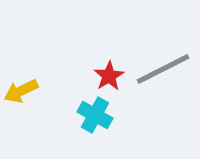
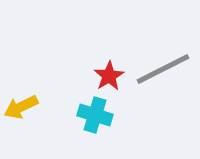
yellow arrow: moved 16 px down
cyan cross: rotated 12 degrees counterclockwise
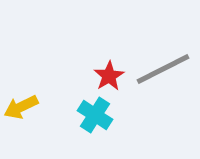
cyan cross: rotated 16 degrees clockwise
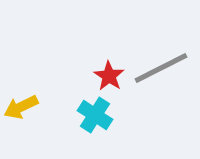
gray line: moved 2 px left, 1 px up
red star: rotated 8 degrees counterclockwise
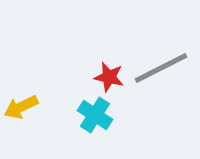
red star: moved 1 px down; rotated 20 degrees counterclockwise
